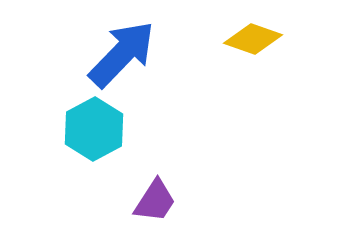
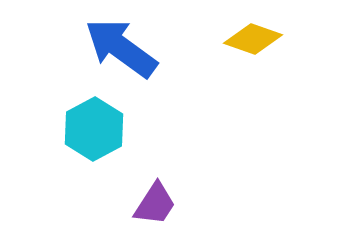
blue arrow: moved 1 px left, 6 px up; rotated 98 degrees counterclockwise
purple trapezoid: moved 3 px down
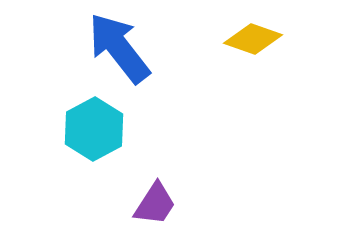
blue arrow: moved 2 px left; rotated 16 degrees clockwise
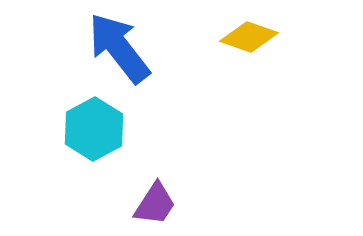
yellow diamond: moved 4 px left, 2 px up
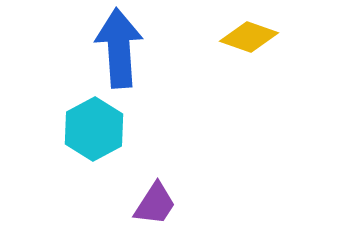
blue arrow: rotated 34 degrees clockwise
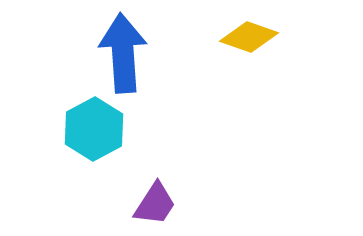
blue arrow: moved 4 px right, 5 px down
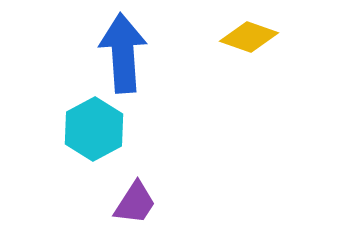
purple trapezoid: moved 20 px left, 1 px up
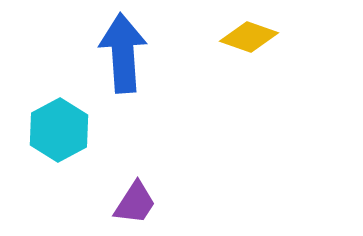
cyan hexagon: moved 35 px left, 1 px down
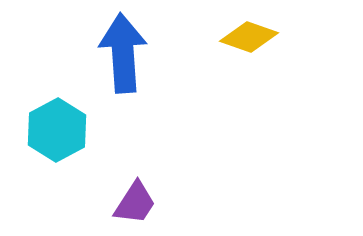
cyan hexagon: moved 2 px left
